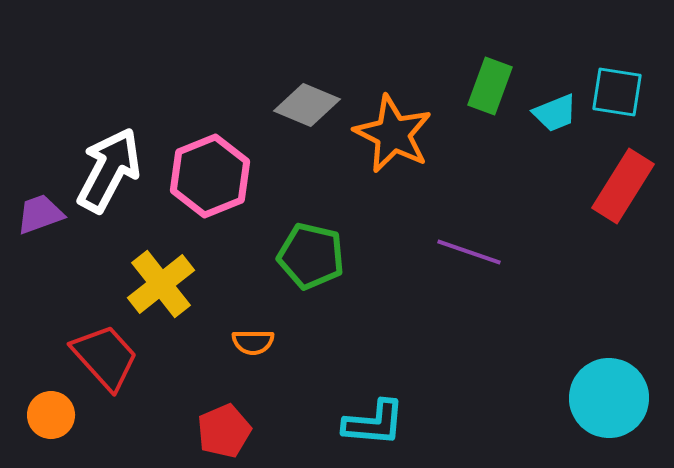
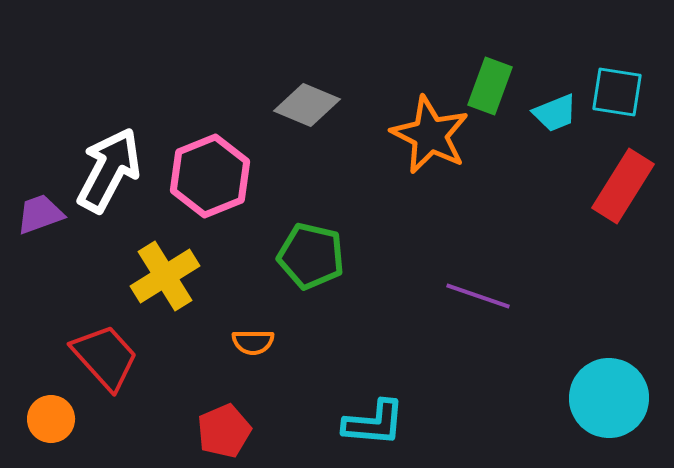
orange star: moved 37 px right, 1 px down
purple line: moved 9 px right, 44 px down
yellow cross: moved 4 px right, 8 px up; rotated 6 degrees clockwise
orange circle: moved 4 px down
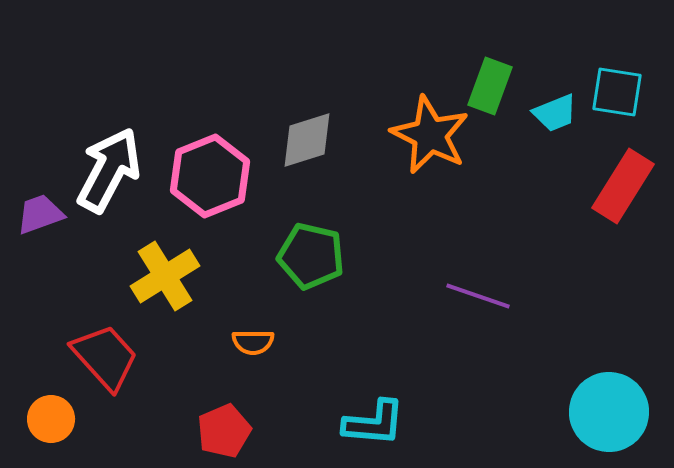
gray diamond: moved 35 px down; rotated 40 degrees counterclockwise
cyan circle: moved 14 px down
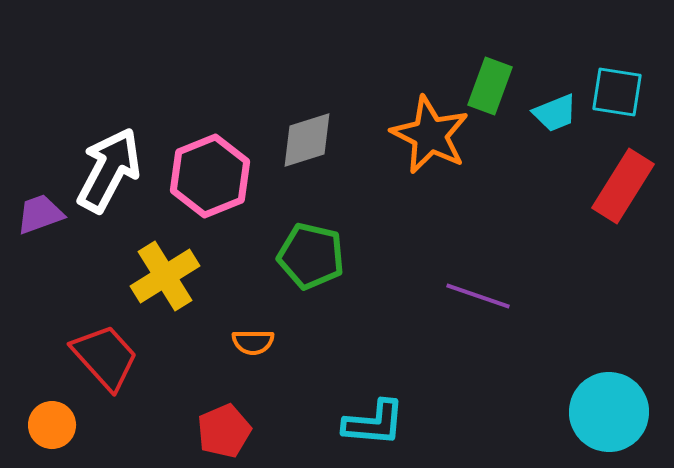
orange circle: moved 1 px right, 6 px down
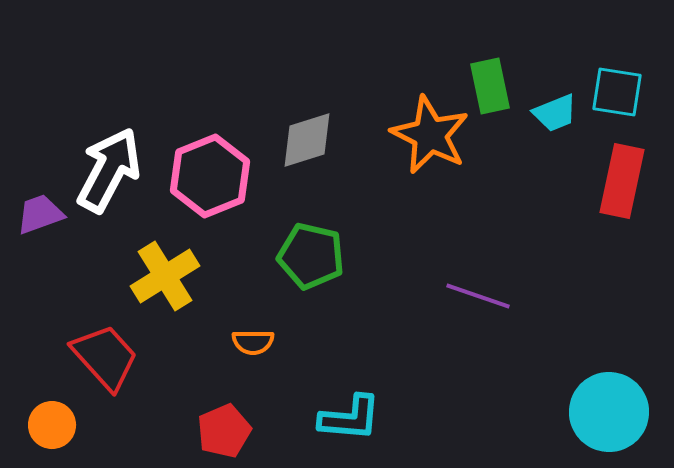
green rectangle: rotated 32 degrees counterclockwise
red rectangle: moved 1 px left, 5 px up; rotated 20 degrees counterclockwise
cyan L-shape: moved 24 px left, 5 px up
